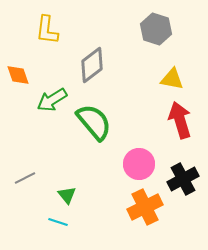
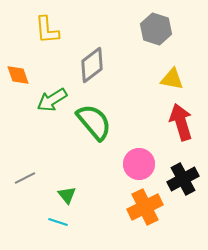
yellow L-shape: rotated 12 degrees counterclockwise
red arrow: moved 1 px right, 2 px down
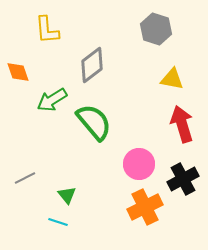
orange diamond: moved 3 px up
red arrow: moved 1 px right, 2 px down
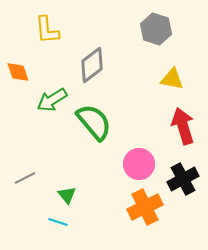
red arrow: moved 1 px right, 2 px down
